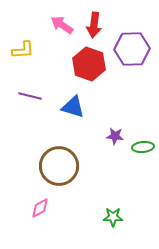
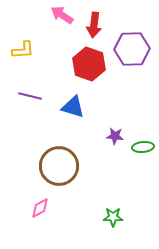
pink arrow: moved 10 px up
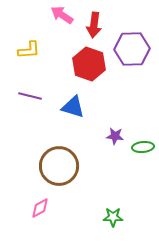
yellow L-shape: moved 6 px right
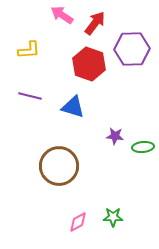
red arrow: moved 1 px right, 2 px up; rotated 150 degrees counterclockwise
pink diamond: moved 38 px right, 14 px down
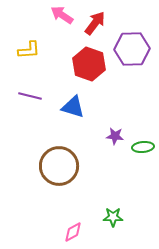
pink diamond: moved 5 px left, 10 px down
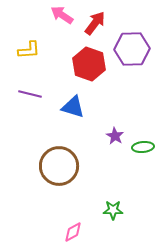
purple line: moved 2 px up
purple star: rotated 24 degrees clockwise
green star: moved 7 px up
